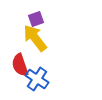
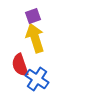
purple square: moved 3 px left, 3 px up
yellow arrow: rotated 20 degrees clockwise
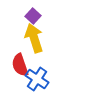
purple square: rotated 28 degrees counterclockwise
yellow arrow: moved 1 px left
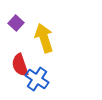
purple square: moved 17 px left, 7 px down
yellow arrow: moved 10 px right
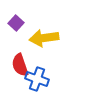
yellow arrow: rotated 80 degrees counterclockwise
blue cross: rotated 15 degrees counterclockwise
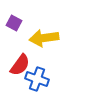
purple square: moved 2 px left; rotated 14 degrees counterclockwise
red semicircle: rotated 125 degrees counterclockwise
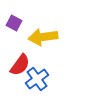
yellow arrow: moved 1 px left, 1 px up
blue cross: rotated 35 degrees clockwise
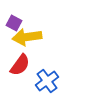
yellow arrow: moved 16 px left
blue cross: moved 10 px right, 2 px down
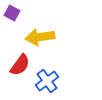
purple square: moved 2 px left, 10 px up
yellow arrow: moved 13 px right
